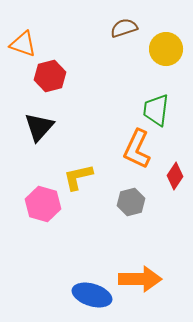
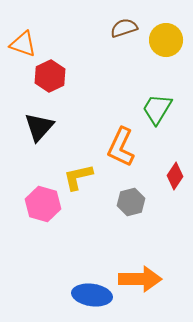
yellow circle: moved 9 px up
red hexagon: rotated 12 degrees counterclockwise
green trapezoid: moved 1 px right, 1 px up; rotated 24 degrees clockwise
orange L-shape: moved 16 px left, 2 px up
blue ellipse: rotated 9 degrees counterclockwise
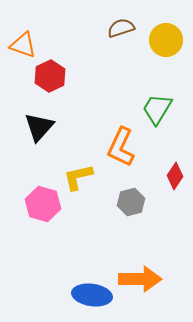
brown semicircle: moved 3 px left
orange triangle: moved 1 px down
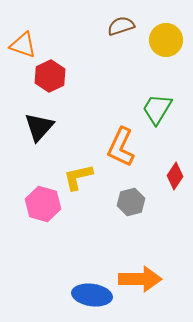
brown semicircle: moved 2 px up
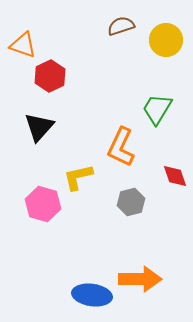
red diamond: rotated 52 degrees counterclockwise
